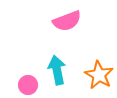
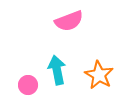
pink semicircle: moved 2 px right
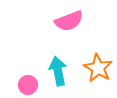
cyan arrow: moved 1 px right, 1 px down
orange star: moved 1 px left, 7 px up
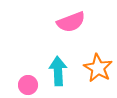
pink semicircle: moved 2 px right, 1 px down
cyan arrow: rotated 8 degrees clockwise
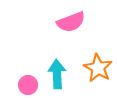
cyan arrow: moved 1 px left, 3 px down
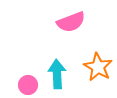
orange star: moved 1 px up
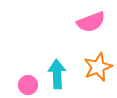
pink semicircle: moved 20 px right
orange star: rotated 20 degrees clockwise
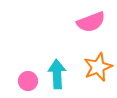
pink circle: moved 4 px up
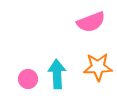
orange star: rotated 20 degrees clockwise
pink circle: moved 2 px up
